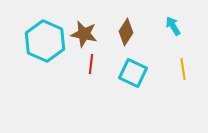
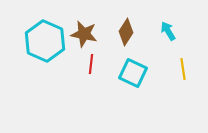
cyan arrow: moved 5 px left, 5 px down
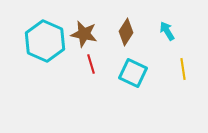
cyan arrow: moved 1 px left
red line: rotated 24 degrees counterclockwise
